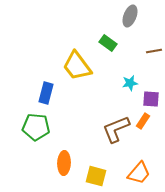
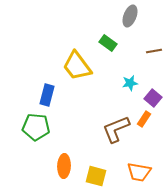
blue rectangle: moved 1 px right, 2 px down
purple square: moved 2 px right, 1 px up; rotated 36 degrees clockwise
orange rectangle: moved 1 px right, 2 px up
orange ellipse: moved 3 px down
orange trapezoid: moved 1 px up; rotated 60 degrees clockwise
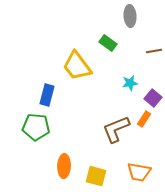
gray ellipse: rotated 25 degrees counterclockwise
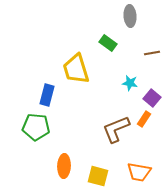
brown line: moved 2 px left, 2 px down
yellow trapezoid: moved 1 px left, 3 px down; rotated 20 degrees clockwise
cyan star: rotated 21 degrees clockwise
purple square: moved 1 px left
yellow square: moved 2 px right
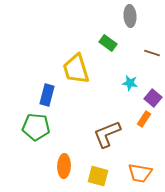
brown line: rotated 28 degrees clockwise
purple square: moved 1 px right
brown L-shape: moved 9 px left, 5 px down
orange trapezoid: moved 1 px right, 1 px down
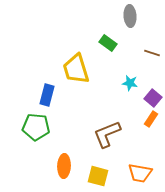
orange rectangle: moved 7 px right
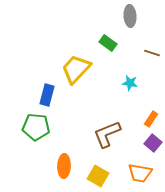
yellow trapezoid: rotated 60 degrees clockwise
purple square: moved 45 px down
yellow square: rotated 15 degrees clockwise
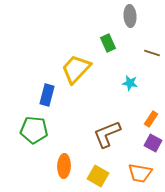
green rectangle: rotated 30 degrees clockwise
green pentagon: moved 2 px left, 3 px down
purple square: rotated 12 degrees counterclockwise
